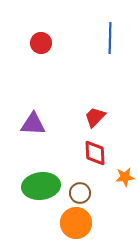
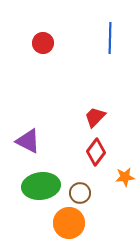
red circle: moved 2 px right
purple triangle: moved 5 px left, 17 px down; rotated 24 degrees clockwise
red diamond: moved 1 px right, 1 px up; rotated 40 degrees clockwise
orange circle: moved 7 px left
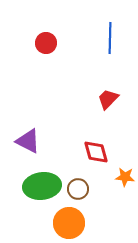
red circle: moved 3 px right
red trapezoid: moved 13 px right, 18 px up
red diamond: rotated 52 degrees counterclockwise
orange star: rotated 12 degrees clockwise
green ellipse: moved 1 px right
brown circle: moved 2 px left, 4 px up
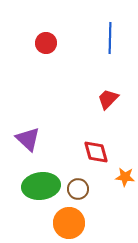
purple triangle: moved 2 px up; rotated 16 degrees clockwise
green ellipse: moved 1 px left
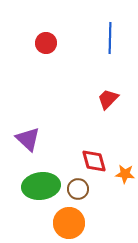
red diamond: moved 2 px left, 9 px down
orange star: moved 3 px up
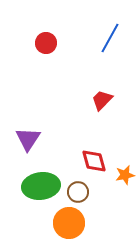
blue line: rotated 28 degrees clockwise
red trapezoid: moved 6 px left, 1 px down
purple triangle: rotated 20 degrees clockwise
orange star: moved 1 px down; rotated 18 degrees counterclockwise
brown circle: moved 3 px down
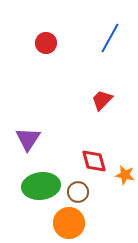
orange star: rotated 24 degrees clockwise
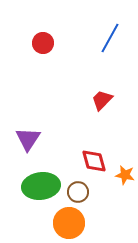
red circle: moved 3 px left
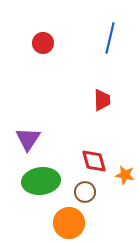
blue line: rotated 16 degrees counterclockwise
red trapezoid: rotated 135 degrees clockwise
green ellipse: moved 5 px up
brown circle: moved 7 px right
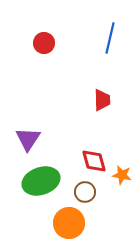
red circle: moved 1 px right
orange star: moved 3 px left
green ellipse: rotated 12 degrees counterclockwise
